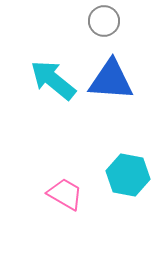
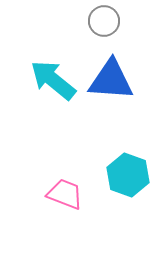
cyan hexagon: rotated 9 degrees clockwise
pink trapezoid: rotated 9 degrees counterclockwise
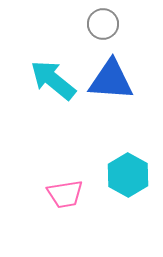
gray circle: moved 1 px left, 3 px down
cyan hexagon: rotated 9 degrees clockwise
pink trapezoid: rotated 150 degrees clockwise
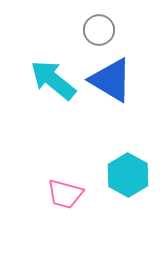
gray circle: moved 4 px left, 6 px down
blue triangle: rotated 27 degrees clockwise
pink trapezoid: rotated 24 degrees clockwise
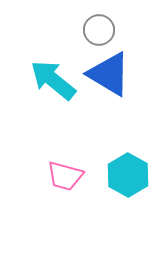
blue triangle: moved 2 px left, 6 px up
pink trapezoid: moved 18 px up
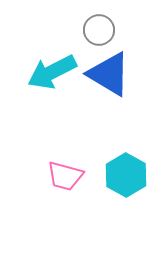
cyan arrow: moved 1 px left, 8 px up; rotated 66 degrees counterclockwise
cyan hexagon: moved 2 px left
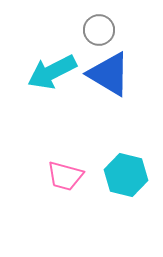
cyan hexagon: rotated 15 degrees counterclockwise
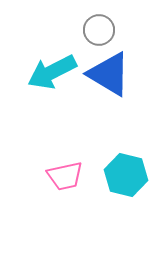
pink trapezoid: rotated 27 degrees counterclockwise
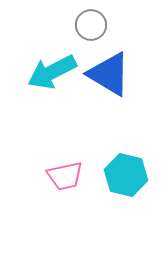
gray circle: moved 8 px left, 5 px up
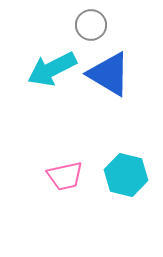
cyan arrow: moved 3 px up
